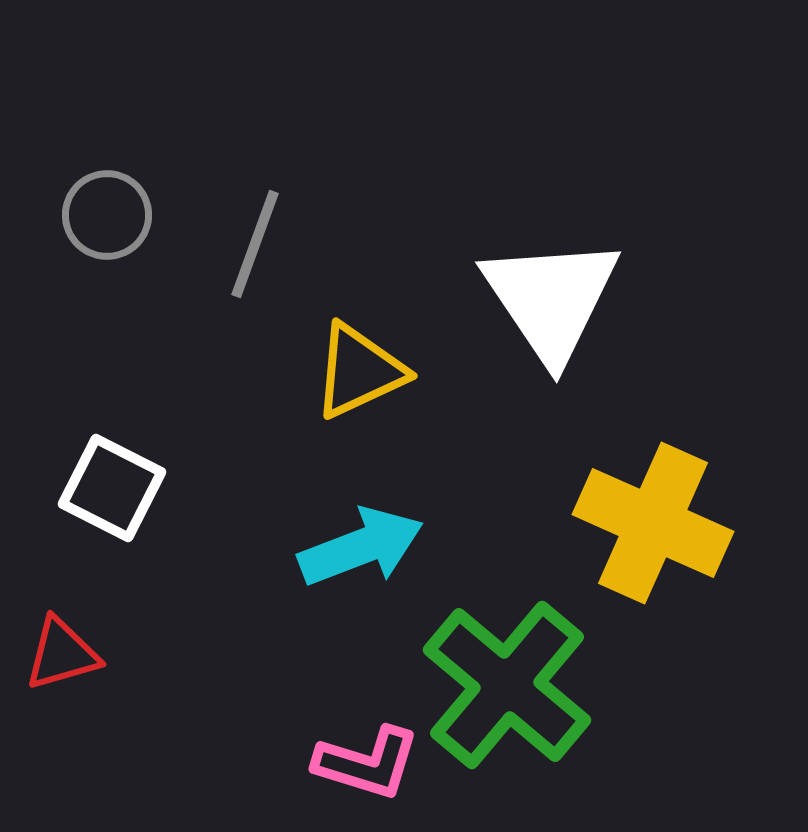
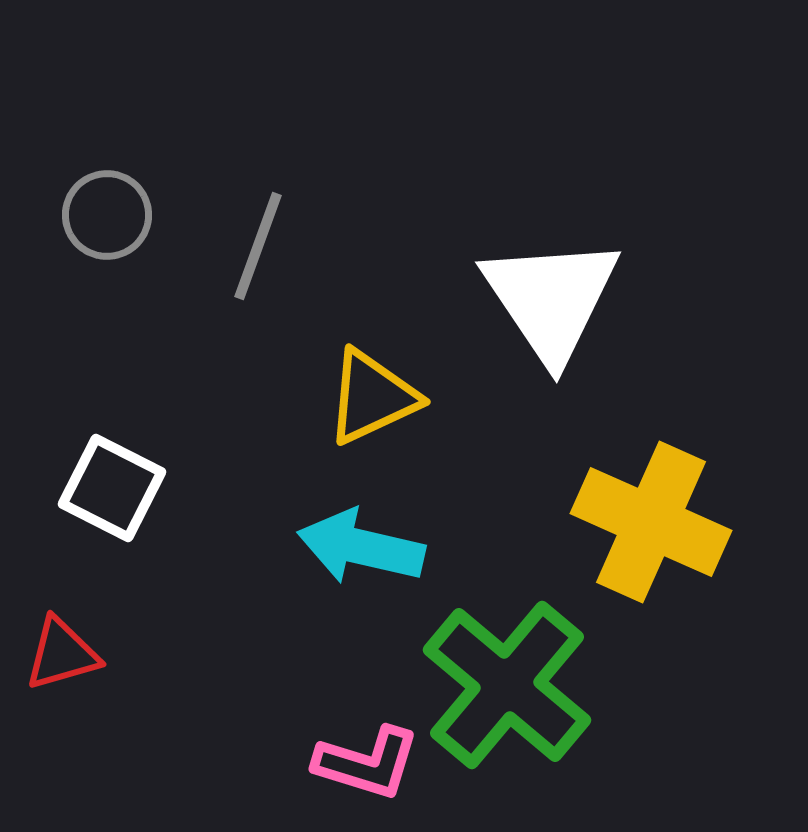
gray line: moved 3 px right, 2 px down
yellow triangle: moved 13 px right, 26 px down
yellow cross: moved 2 px left, 1 px up
cyan arrow: rotated 146 degrees counterclockwise
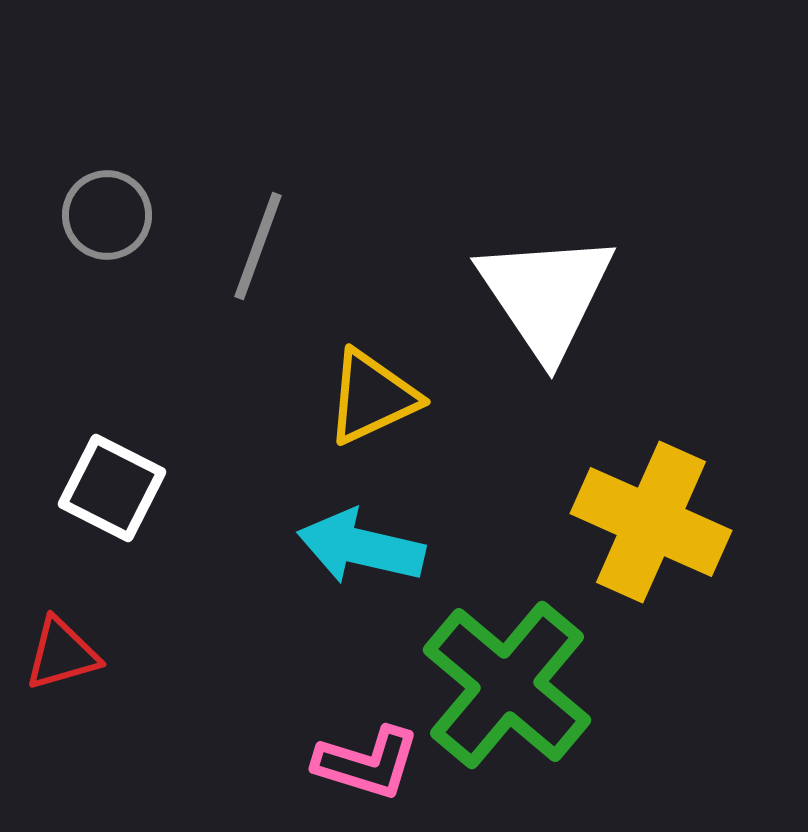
white triangle: moved 5 px left, 4 px up
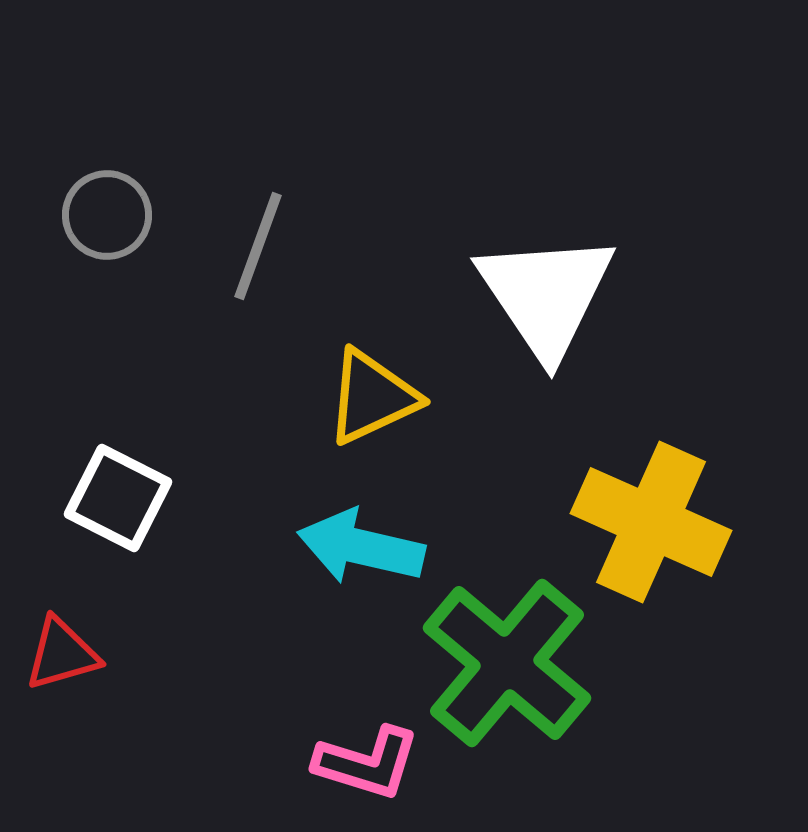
white square: moved 6 px right, 10 px down
green cross: moved 22 px up
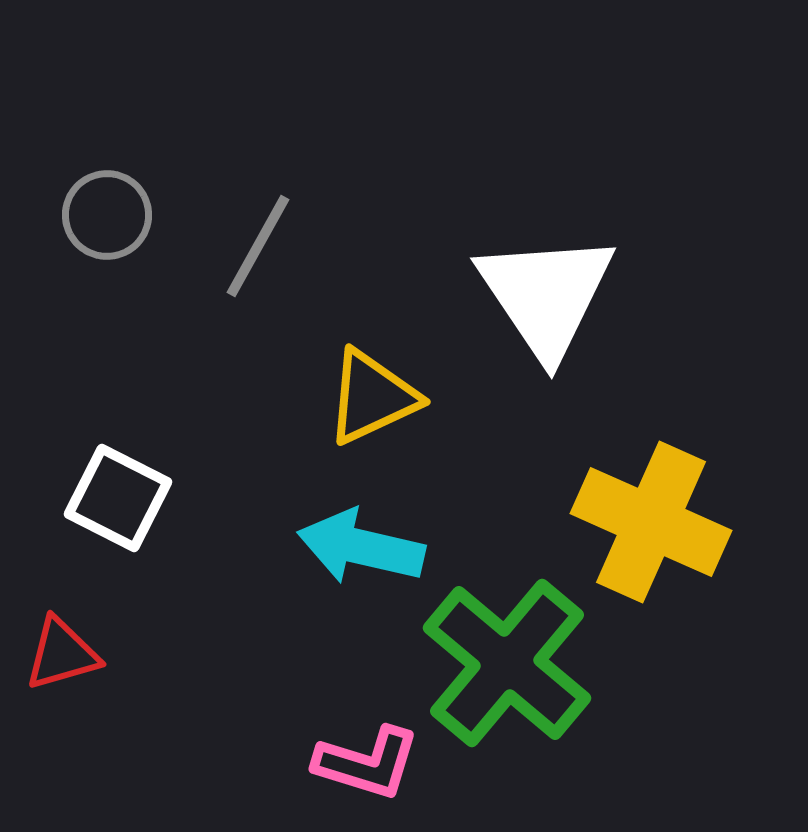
gray line: rotated 9 degrees clockwise
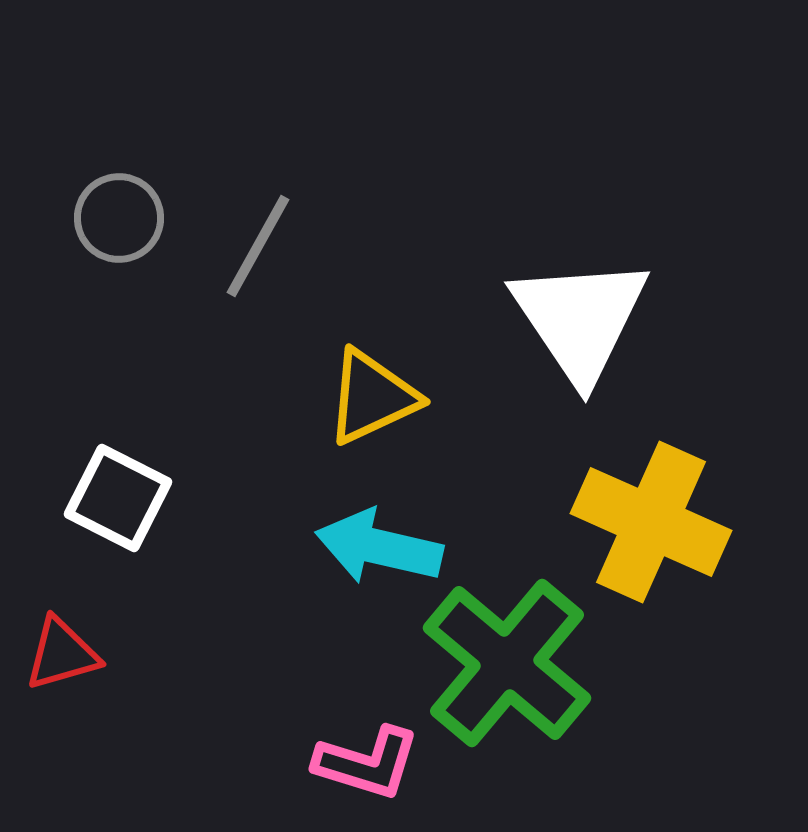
gray circle: moved 12 px right, 3 px down
white triangle: moved 34 px right, 24 px down
cyan arrow: moved 18 px right
